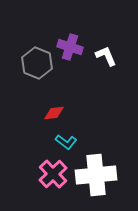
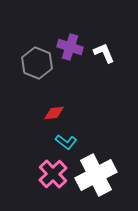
white L-shape: moved 2 px left, 3 px up
white cross: rotated 21 degrees counterclockwise
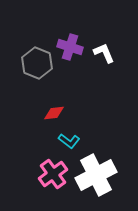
cyan L-shape: moved 3 px right, 1 px up
pink cross: rotated 8 degrees clockwise
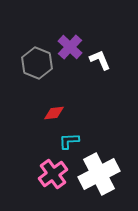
purple cross: rotated 25 degrees clockwise
white L-shape: moved 4 px left, 7 px down
cyan L-shape: rotated 140 degrees clockwise
white cross: moved 3 px right, 1 px up
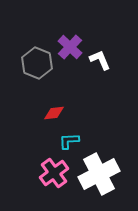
pink cross: moved 1 px right, 1 px up
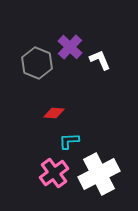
red diamond: rotated 10 degrees clockwise
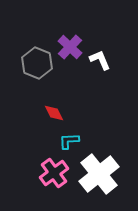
red diamond: rotated 60 degrees clockwise
white cross: rotated 12 degrees counterclockwise
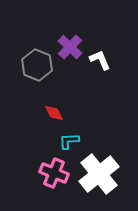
gray hexagon: moved 2 px down
pink cross: rotated 32 degrees counterclockwise
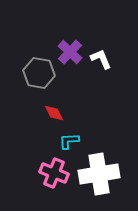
purple cross: moved 5 px down
white L-shape: moved 1 px right, 1 px up
gray hexagon: moved 2 px right, 8 px down; rotated 12 degrees counterclockwise
white cross: rotated 30 degrees clockwise
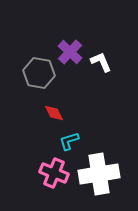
white L-shape: moved 3 px down
cyan L-shape: rotated 15 degrees counterclockwise
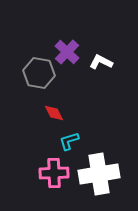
purple cross: moved 3 px left
white L-shape: rotated 40 degrees counterclockwise
pink cross: rotated 24 degrees counterclockwise
